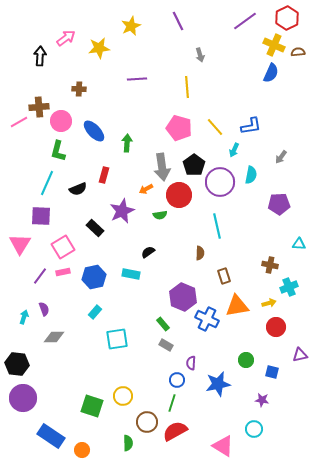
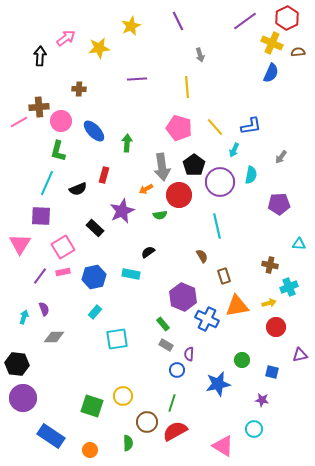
yellow cross at (274, 45): moved 2 px left, 2 px up
brown semicircle at (200, 253): moved 2 px right, 3 px down; rotated 32 degrees counterclockwise
green circle at (246, 360): moved 4 px left
purple semicircle at (191, 363): moved 2 px left, 9 px up
blue circle at (177, 380): moved 10 px up
orange circle at (82, 450): moved 8 px right
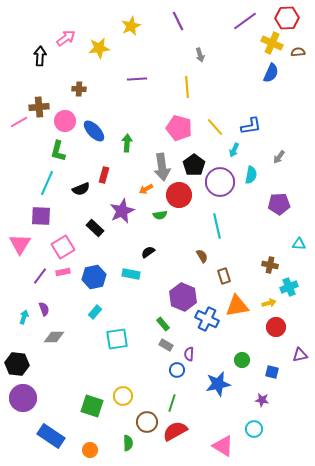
red hexagon at (287, 18): rotated 25 degrees clockwise
pink circle at (61, 121): moved 4 px right
gray arrow at (281, 157): moved 2 px left
black semicircle at (78, 189): moved 3 px right
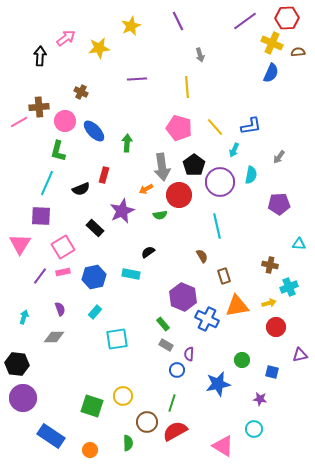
brown cross at (79, 89): moved 2 px right, 3 px down; rotated 24 degrees clockwise
purple semicircle at (44, 309): moved 16 px right
purple star at (262, 400): moved 2 px left, 1 px up
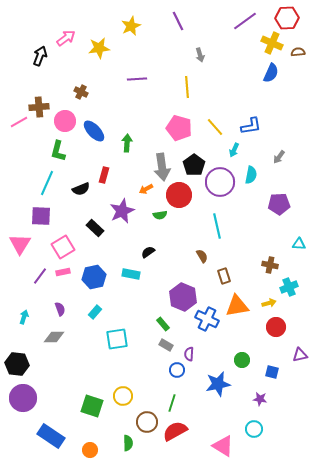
black arrow at (40, 56): rotated 18 degrees clockwise
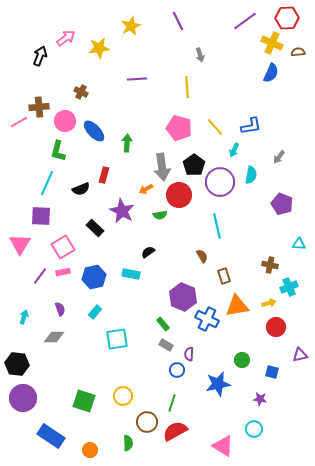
purple pentagon at (279, 204): moved 3 px right; rotated 25 degrees clockwise
purple star at (122, 211): rotated 20 degrees counterclockwise
green square at (92, 406): moved 8 px left, 5 px up
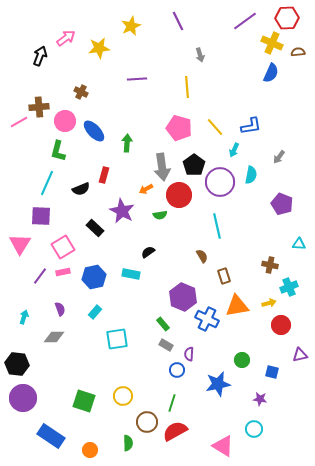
red circle at (276, 327): moved 5 px right, 2 px up
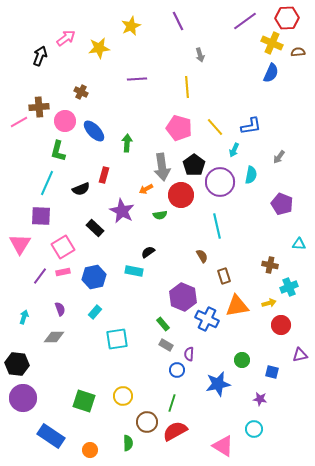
red circle at (179, 195): moved 2 px right
cyan rectangle at (131, 274): moved 3 px right, 3 px up
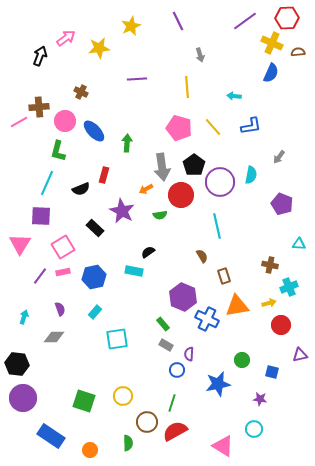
yellow line at (215, 127): moved 2 px left
cyan arrow at (234, 150): moved 54 px up; rotated 72 degrees clockwise
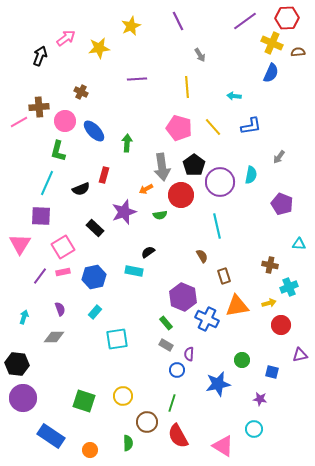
gray arrow at (200, 55): rotated 16 degrees counterclockwise
purple star at (122, 211): moved 2 px right, 1 px down; rotated 25 degrees clockwise
green rectangle at (163, 324): moved 3 px right, 1 px up
red semicircle at (175, 431): moved 3 px right, 5 px down; rotated 90 degrees counterclockwise
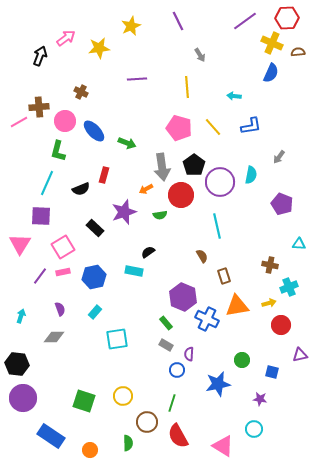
green arrow at (127, 143): rotated 108 degrees clockwise
cyan arrow at (24, 317): moved 3 px left, 1 px up
